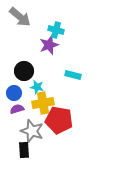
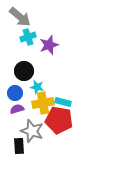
cyan cross: moved 28 px left, 7 px down; rotated 35 degrees counterclockwise
cyan rectangle: moved 10 px left, 27 px down
blue circle: moved 1 px right
black rectangle: moved 5 px left, 4 px up
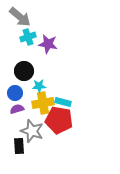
purple star: moved 1 px left, 1 px up; rotated 30 degrees clockwise
cyan star: moved 2 px right, 1 px up; rotated 16 degrees counterclockwise
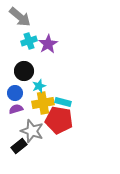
cyan cross: moved 1 px right, 4 px down
purple star: rotated 30 degrees clockwise
cyan star: rotated 16 degrees counterclockwise
purple semicircle: moved 1 px left
black rectangle: rotated 56 degrees clockwise
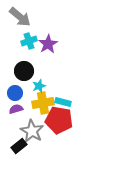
gray star: rotated 10 degrees clockwise
